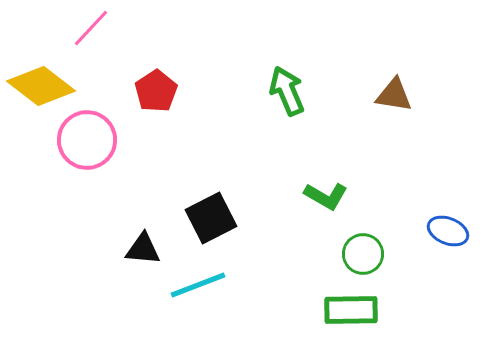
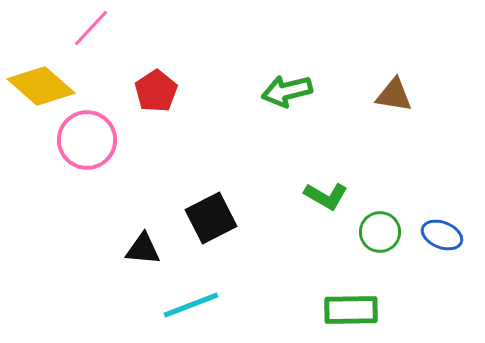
yellow diamond: rotated 4 degrees clockwise
green arrow: rotated 81 degrees counterclockwise
blue ellipse: moved 6 px left, 4 px down
green circle: moved 17 px right, 22 px up
cyan line: moved 7 px left, 20 px down
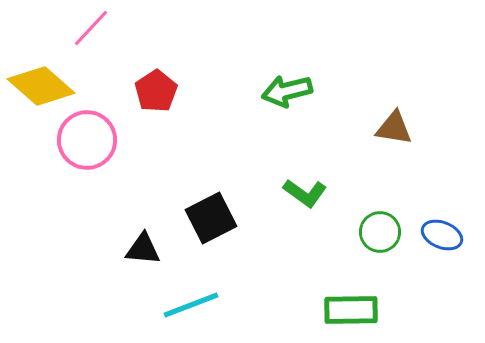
brown triangle: moved 33 px down
green L-shape: moved 21 px left, 3 px up; rotated 6 degrees clockwise
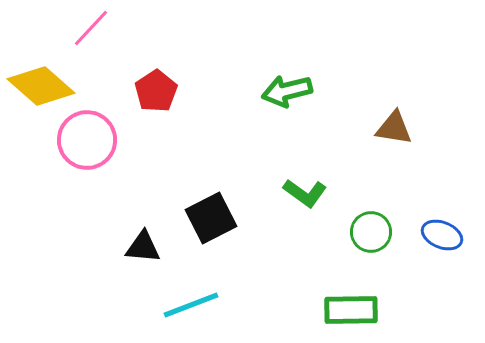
green circle: moved 9 px left
black triangle: moved 2 px up
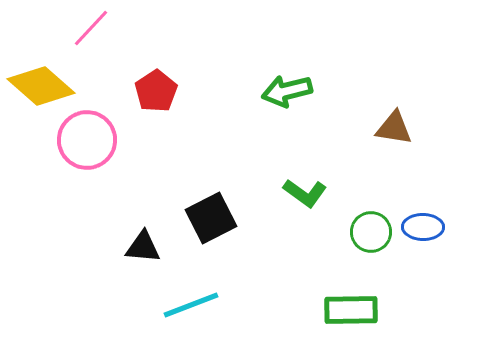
blue ellipse: moved 19 px left, 8 px up; rotated 21 degrees counterclockwise
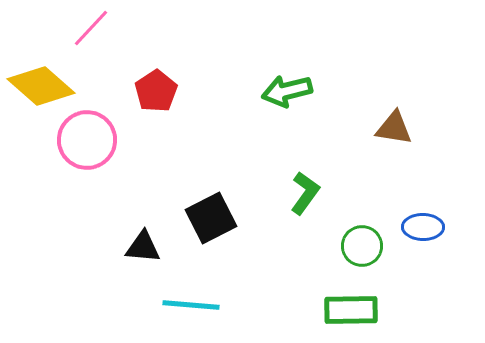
green L-shape: rotated 90 degrees counterclockwise
green circle: moved 9 px left, 14 px down
cyan line: rotated 26 degrees clockwise
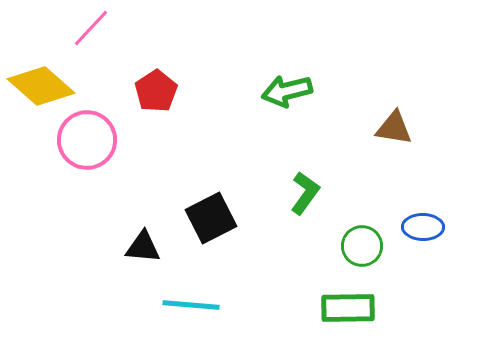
green rectangle: moved 3 px left, 2 px up
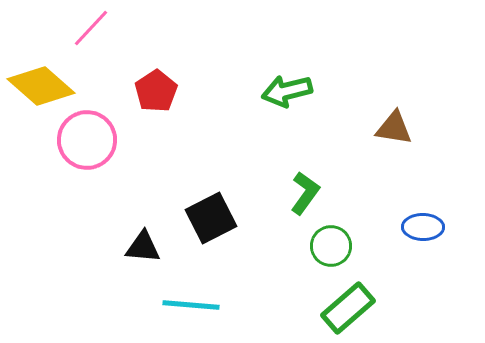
green circle: moved 31 px left
green rectangle: rotated 40 degrees counterclockwise
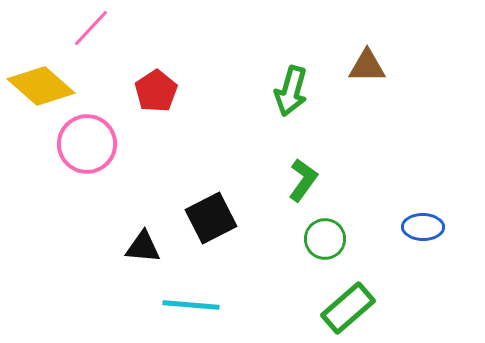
green arrow: moved 4 px right; rotated 60 degrees counterclockwise
brown triangle: moved 27 px left, 62 px up; rotated 9 degrees counterclockwise
pink circle: moved 4 px down
green L-shape: moved 2 px left, 13 px up
green circle: moved 6 px left, 7 px up
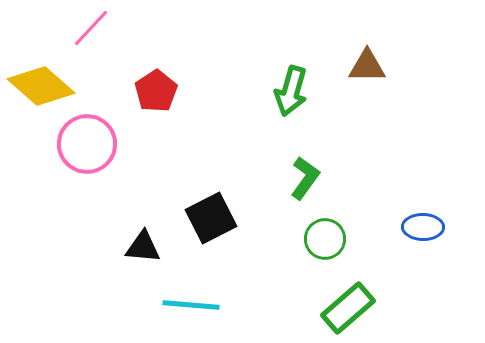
green L-shape: moved 2 px right, 2 px up
